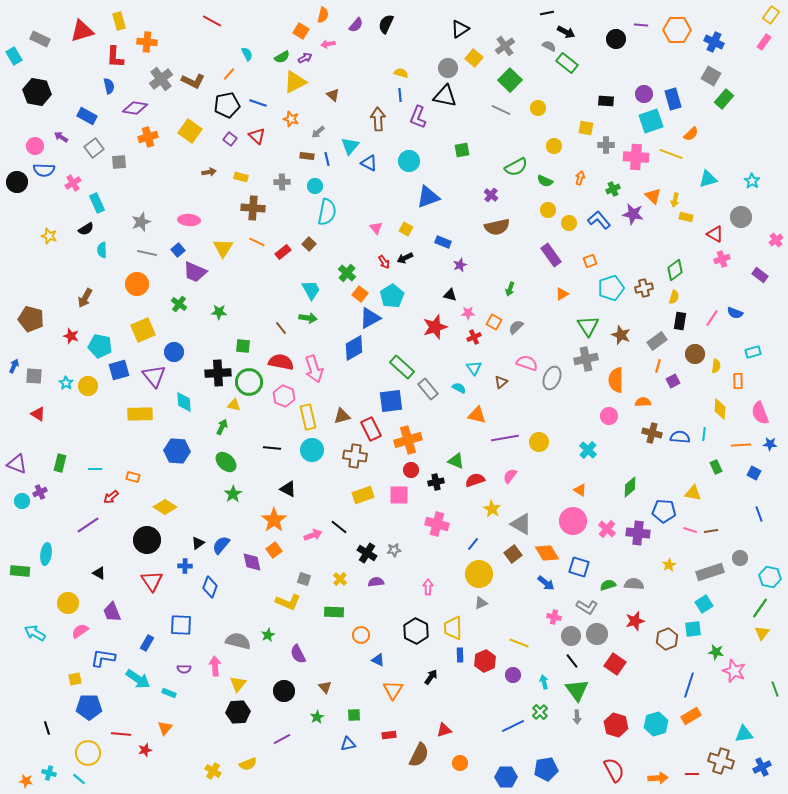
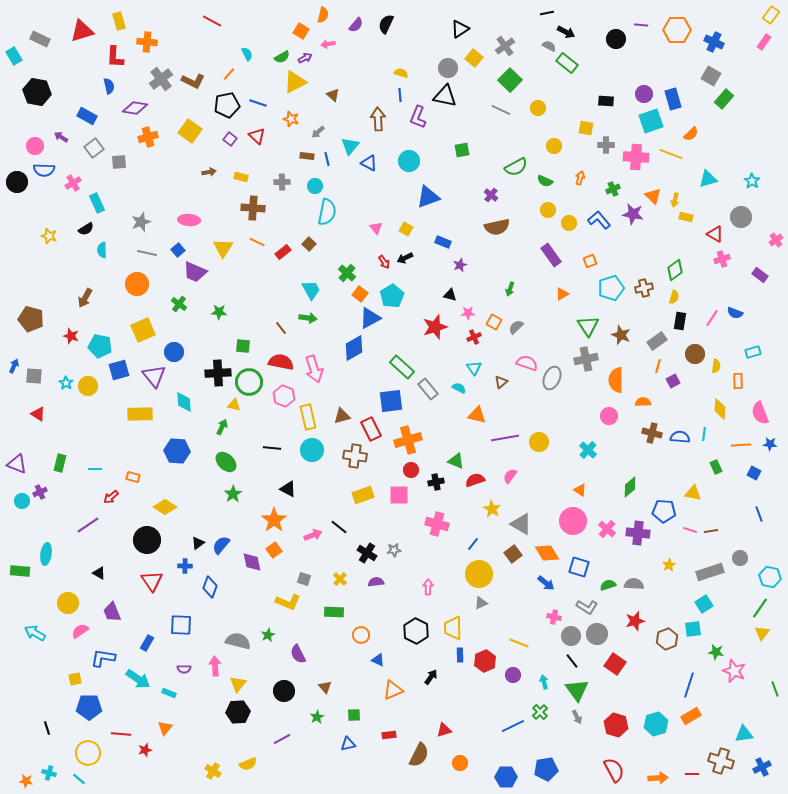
orange triangle at (393, 690): rotated 35 degrees clockwise
gray arrow at (577, 717): rotated 24 degrees counterclockwise
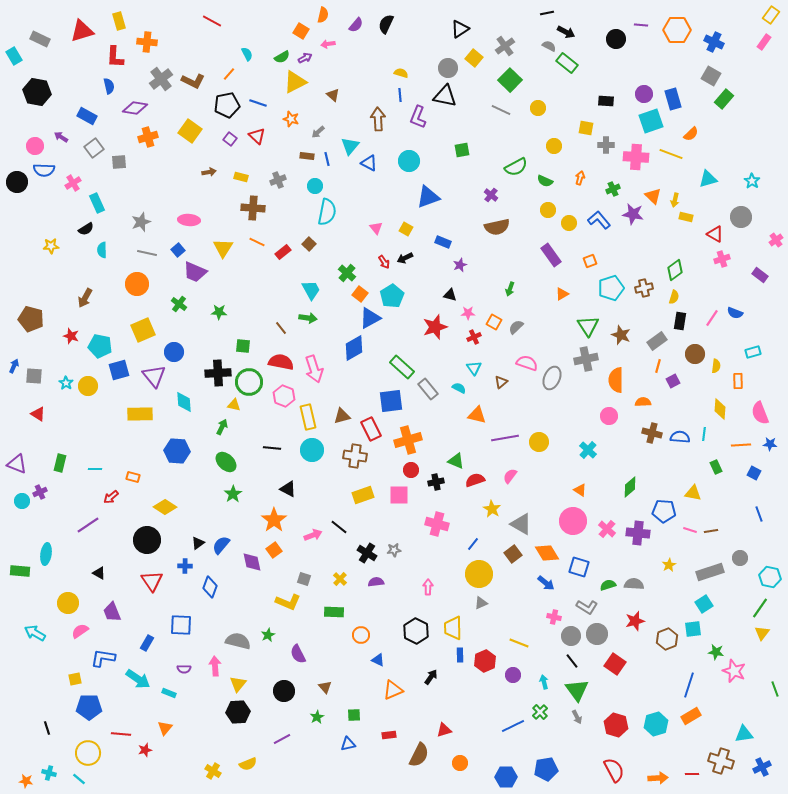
gray cross at (282, 182): moved 4 px left, 2 px up; rotated 21 degrees counterclockwise
yellow star at (49, 236): moved 2 px right, 10 px down; rotated 21 degrees counterclockwise
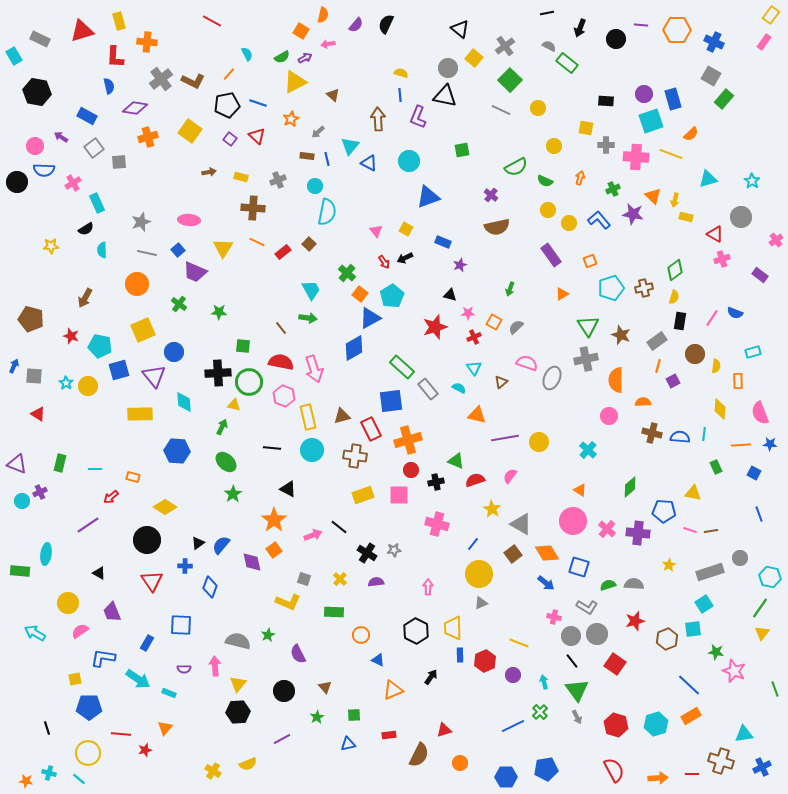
black triangle at (460, 29): rotated 48 degrees counterclockwise
black arrow at (566, 32): moved 14 px right, 4 px up; rotated 84 degrees clockwise
orange star at (291, 119): rotated 28 degrees clockwise
pink triangle at (376, 228): moved 3 px down
blue line at (689, 685): rotated 65 degrees counterclockwise
